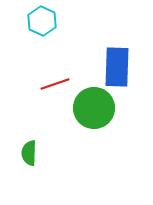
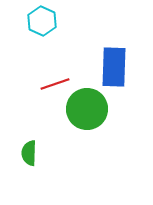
blue rectangle: moved 3 px left
green circle: moved 7 px left, 1 px down
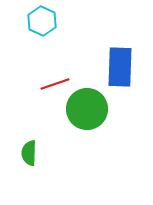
blue rectangle: moved 6 px right
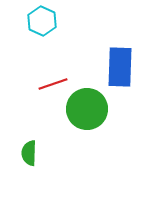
red line: moved 2 px left
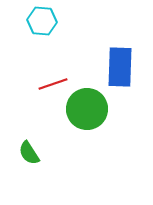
cyan hexagon: rotated 20 degrees counterclockwise
green semicircle: rotated 35 degrees counterclockwise
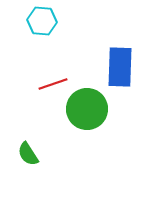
green semicircle: moved 1 px left, 1 px down
